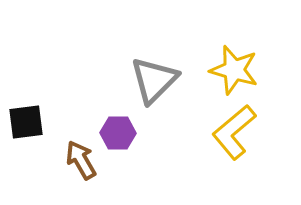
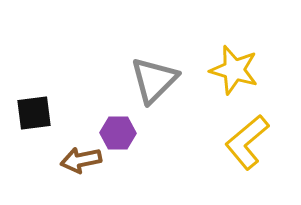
black square: moved 8 px right, 9 px up
yellow L-shape: moved 13 px right, 10 px down
brown arrow: rotated 72 degrees counterclockwise
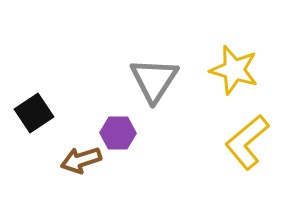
gray triangle: rotated 12 degrees counterclockwise
black square: rotated 27 degrees counterclockwise
brown arrow: rotated 6 degrees counterclockwise
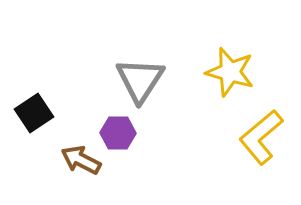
yellow star: moved 4 px left, 2 px down
gray triangle: moved 14 px left
yellow L-shape: moved 14 px right, 5 px up
brown arrow: rotated 45 degrees clockwise
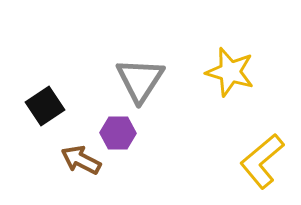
black square: moved 11 px right, 7 px up
yellow L-shape: moved 1 px right, 24 px down
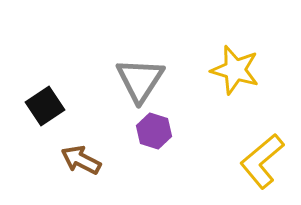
yellow star: moved 5 px right, 2 px up
purple hexagon: moved 36 px right, 2 px up; rotated 16 degrees clockwise
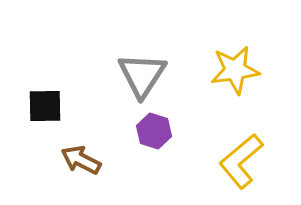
yellow star: rotated 24 degrees counterclockwise
gray triangle: moved 2 px right, 5 px up
black square: rotated 33 degrees clockwise
yellow L-shape: moved 21 px left
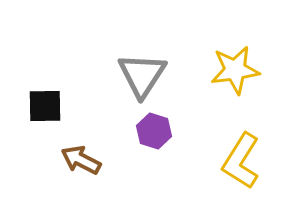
yellow L-shape: rotated 18 degrees counterclockwise
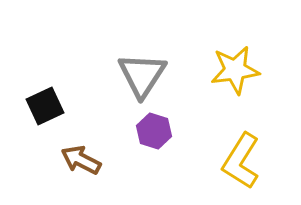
black square: rotated 24 degrees counterclockwise
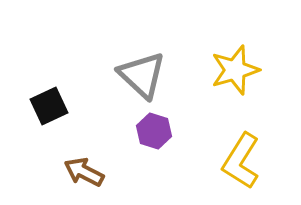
yellow star: rotated 9 degrees counterclockwise
gray triangle: rotated 20 degrees counterclockwise
black square: moved 4 px right
brown arrow: moved 3 px right, 12 px down
